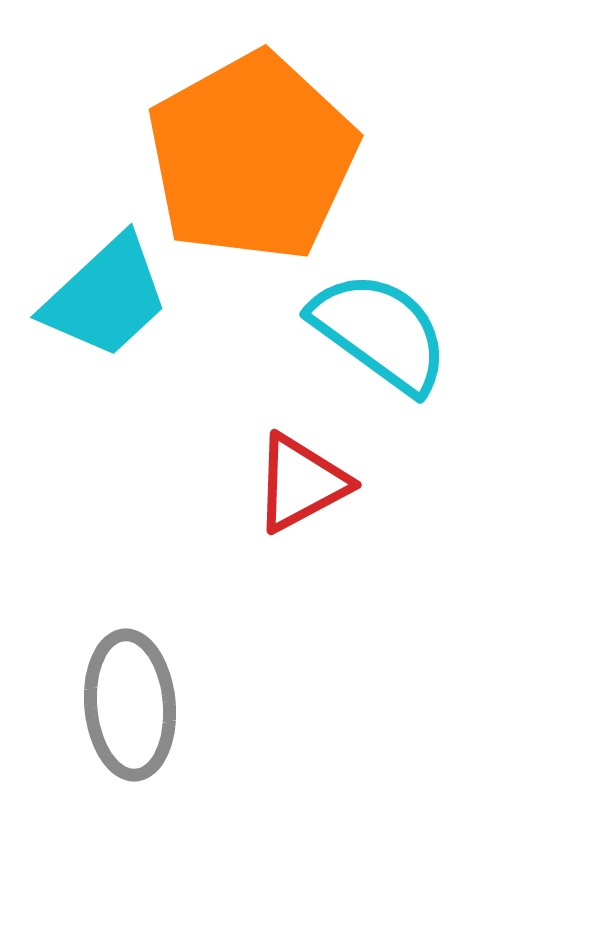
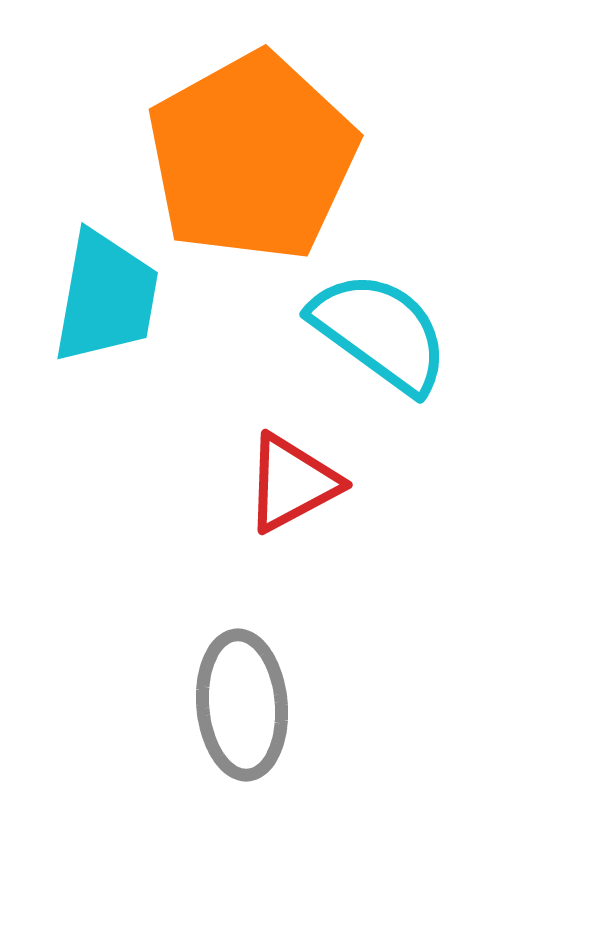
cyan trapezoid: rotated 37 degrees counterclockwise
red triangle: moved 9 px left
gray ellipse: moved 112 px right
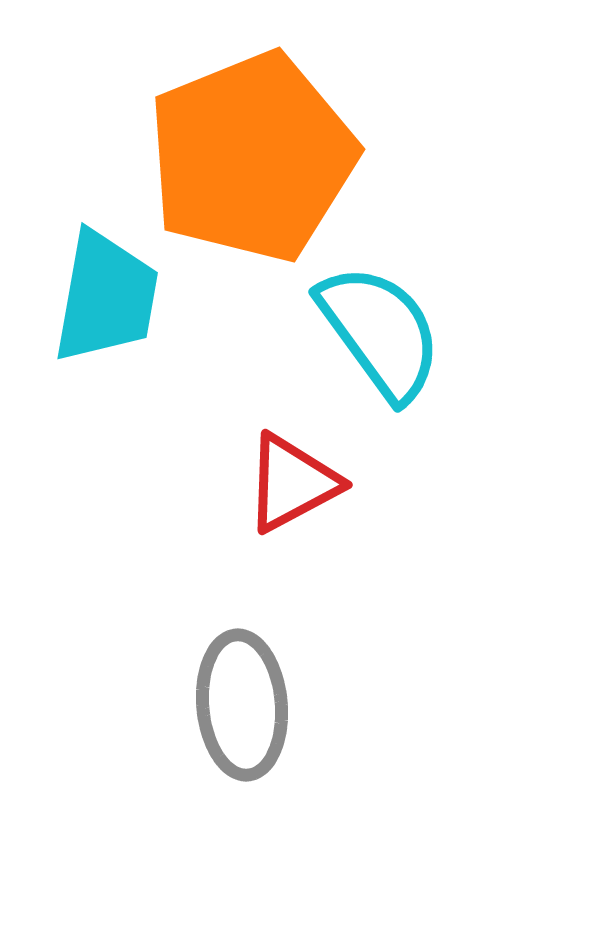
orange pentagon: rotated 7 degrees clockwise
cyan semicircle: rotated 18 degrees clockwise
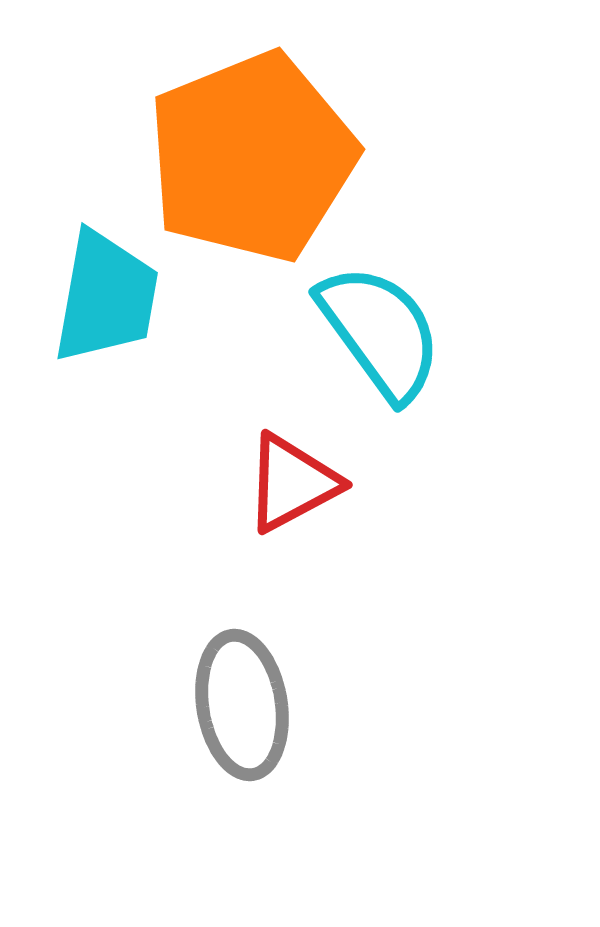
gray ellipse: rotated 4 degrees counterclockwise
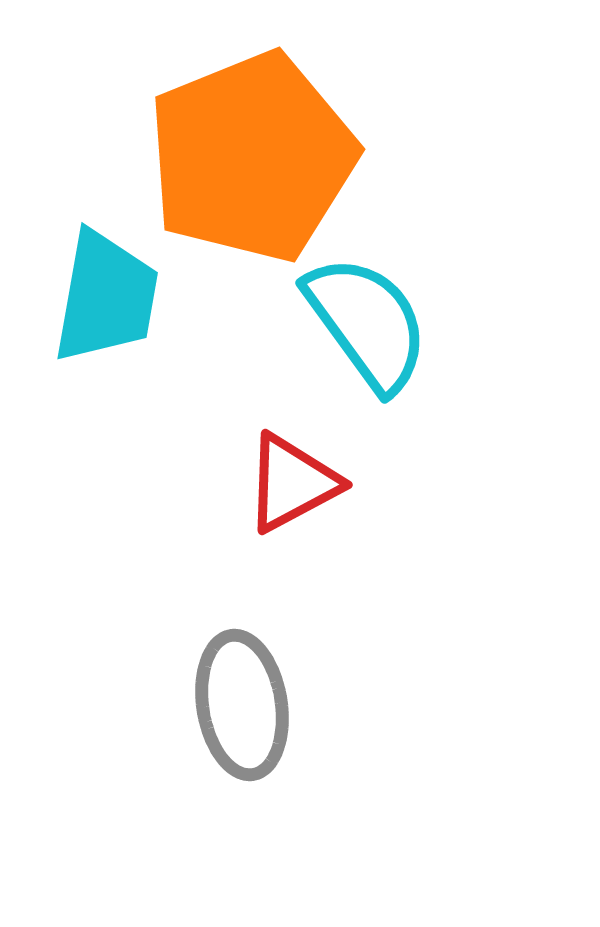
cyan semicircle: moved 13 px left, 9 px up
